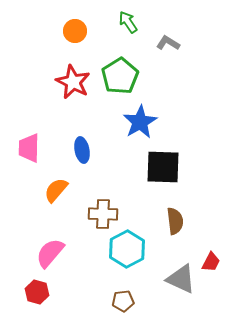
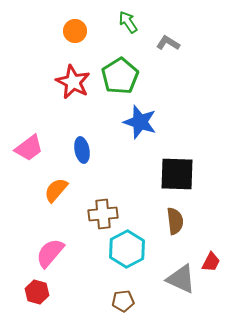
blue star: rotated 24 degrees counterclockwise
pink trapezoid: rotated 128 degrees counterclockwise
black square: moved 14 px right, 7 px down
brown cross: rotated 8 degrees counterclockwise
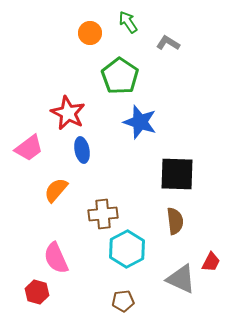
orange circle: moved 15 px right, 2 px down
green pentagon: rotated 6 degrees counterclockwise
red star: moved 5 px left, 31 px down
pink semicircle: moved 6 px right, 5 px down; rotated 64 degrees counterclockwise
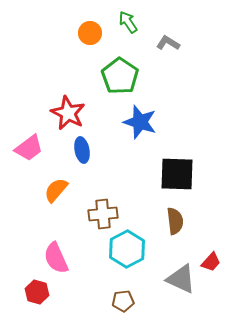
red trapezoid: rotated 15 degrees clockwise
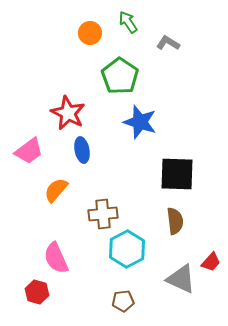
pink trapezoid: moved 3 px down
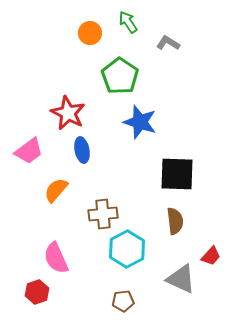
red trapezoid: moved 6 px up
red hexagon: rotated 25 degrees clockwise
